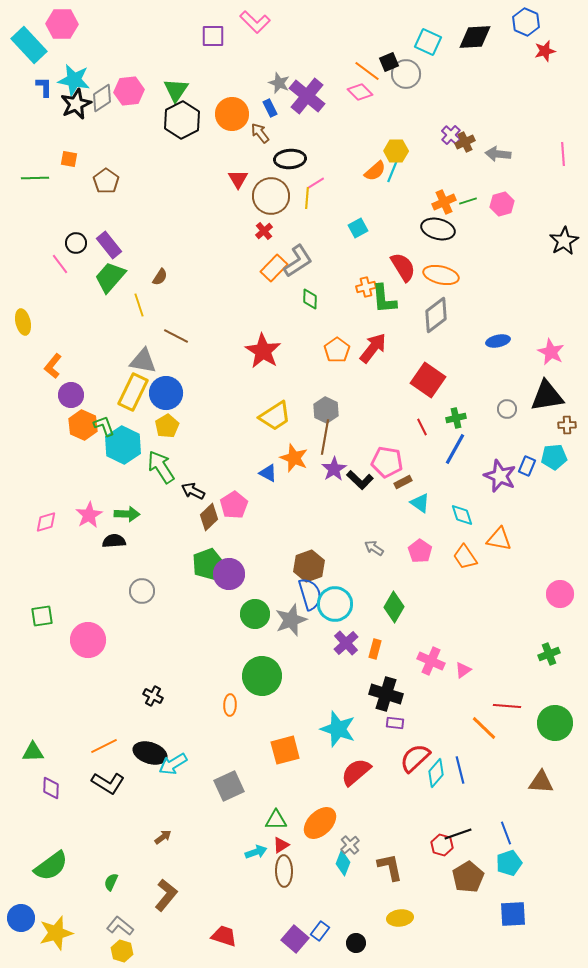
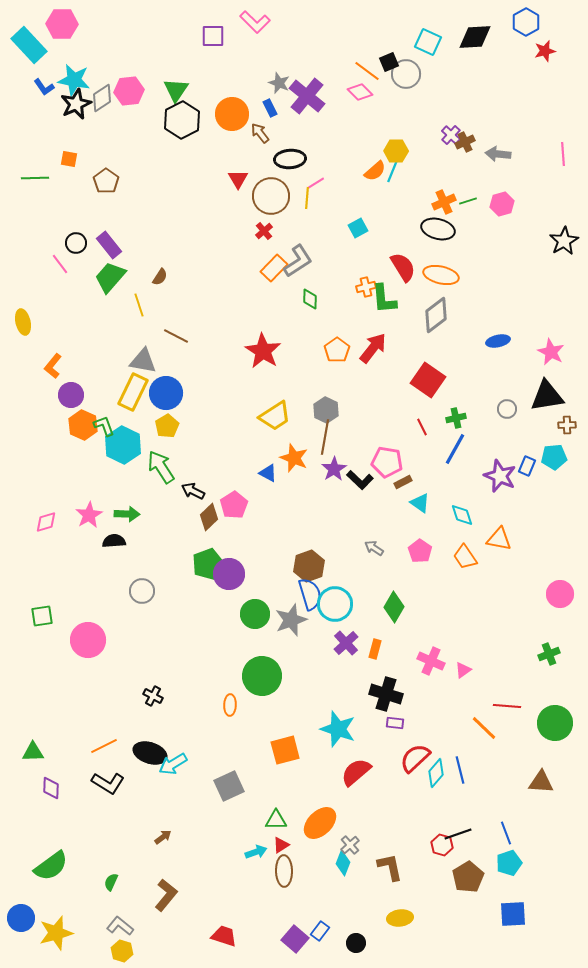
blue hexagon at (526, 22): rotated 8 degrees clockwise
blue L-shape at (44, 87): rotated 145 degrees clockwise
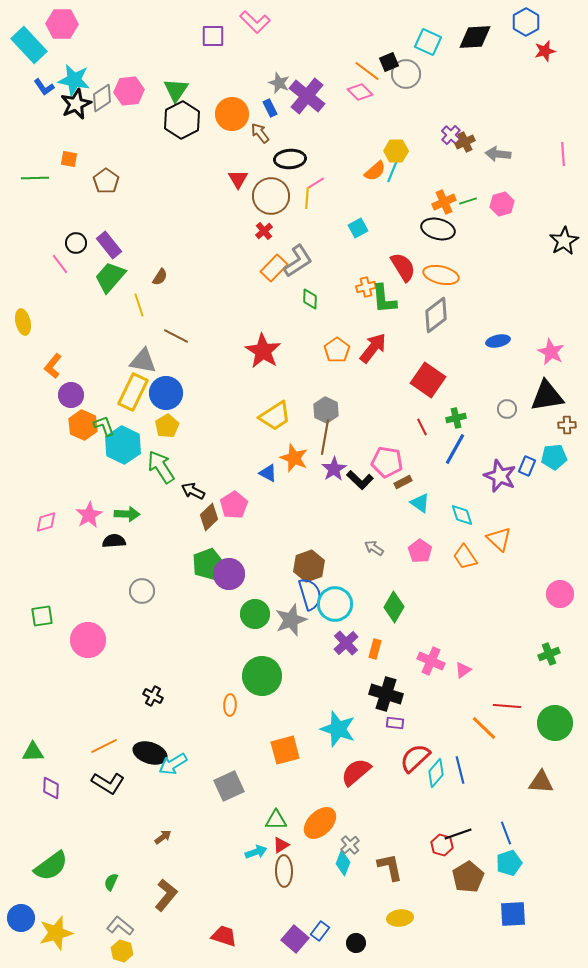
orange triangle at (499, 539): rotated 32 degrees clockwise
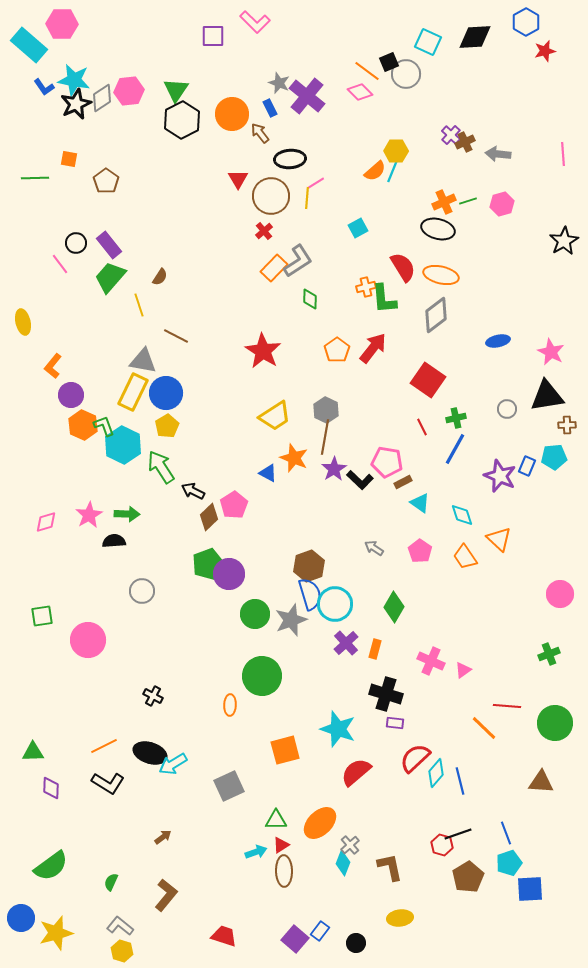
cyan rectangle at (29, 45): rotated 6 degrees counterclockwise
blue line at (460, 770): moved 11 px down
blue square at (513, 914): moved 17 px right, 25 px up
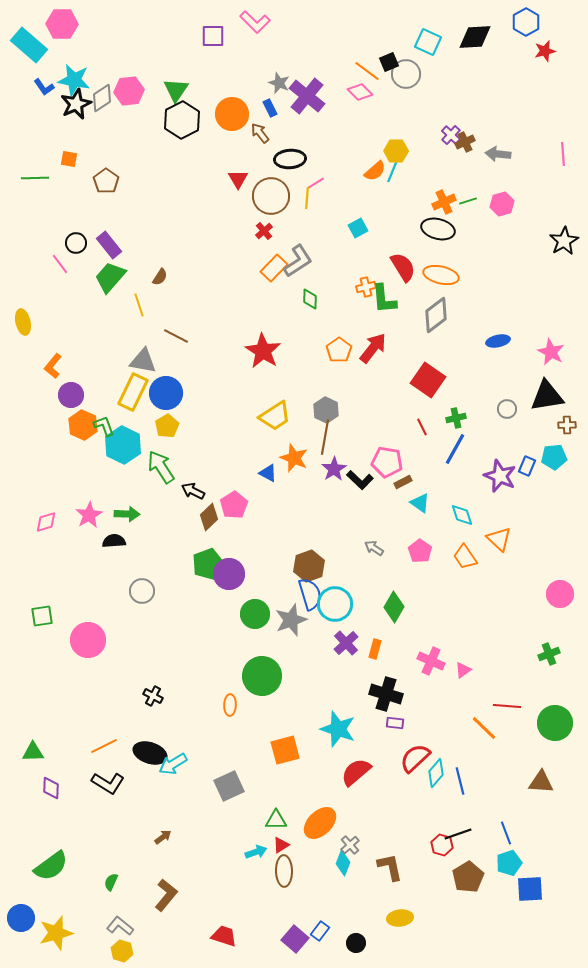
orange pentagon at (337, 350): moved 2 px right
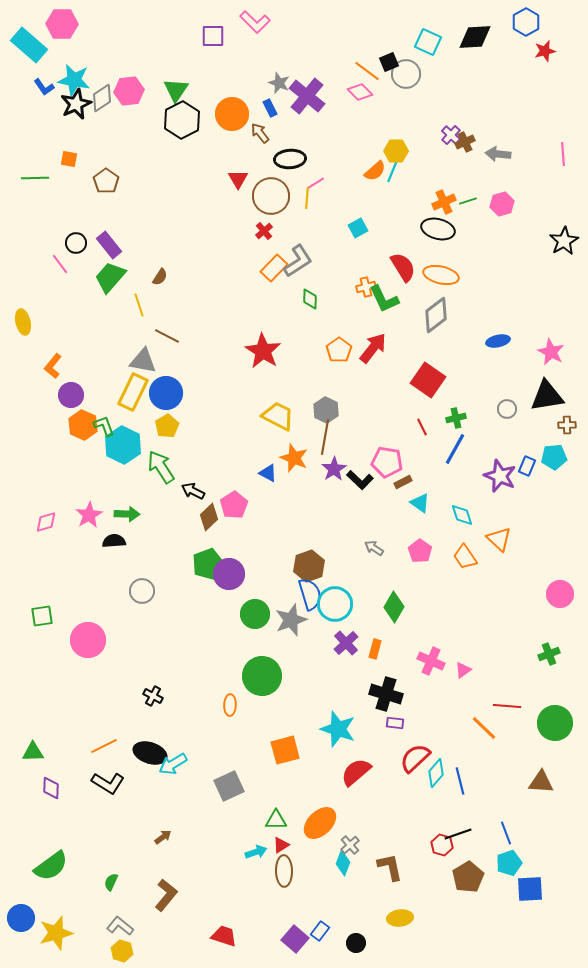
green L-shape at (384, 299): rotated 20 degrees counterclockwise
brown line at (176, 336): moved 9 px left
yellow trapezoid at (275, 416): moved 3 px right; rotated 120 degrees counterclockwise
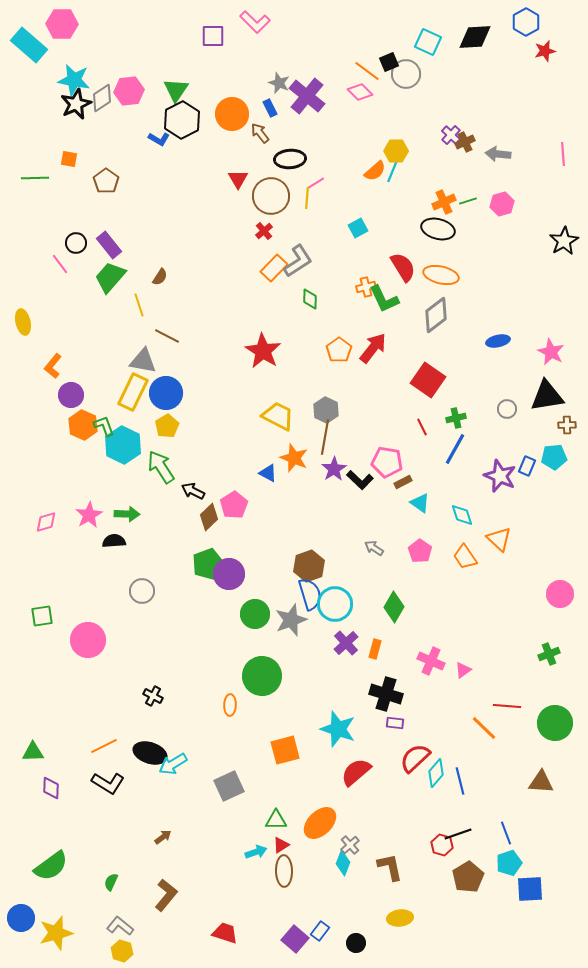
blue L-shape at (44, 87): moved 115 px right, 52 px down; rotated 25 degrees counterclockwise
red trapezoid at (224, 936): moved 1 px right, 3 px up
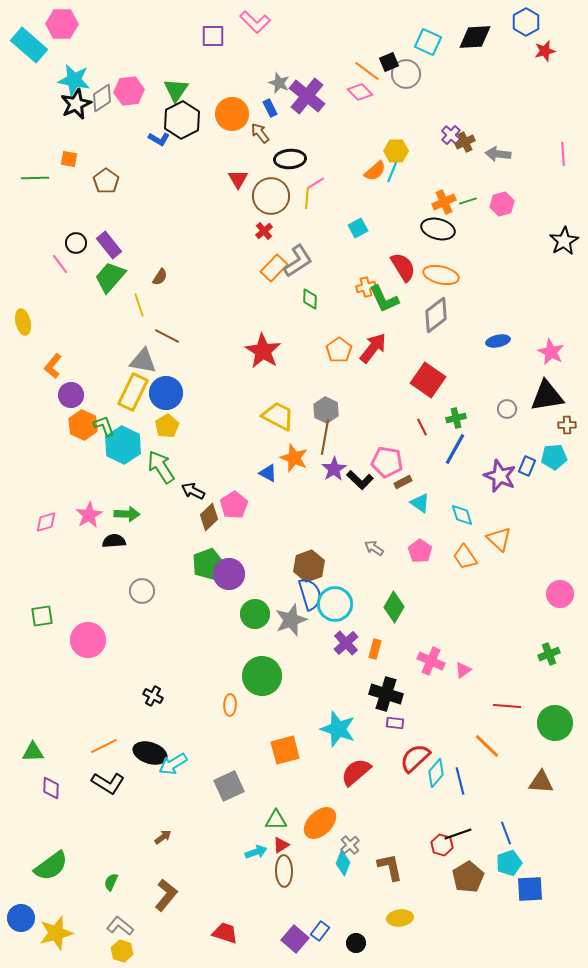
orange line at (484, 728): moved 3 px right, 18 px down
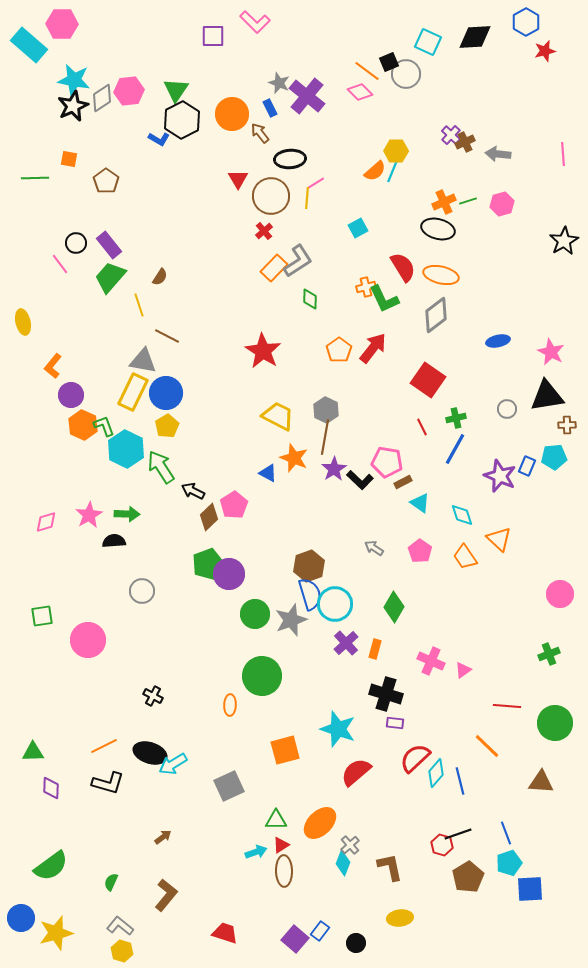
black star at (76, 104): moved 3 px left, 2 px down
cyan hexagon at (123, 445): moved 3 px right, 4 px down
black L-shape at (108, 783): rotated 16 degrees counterclockwise
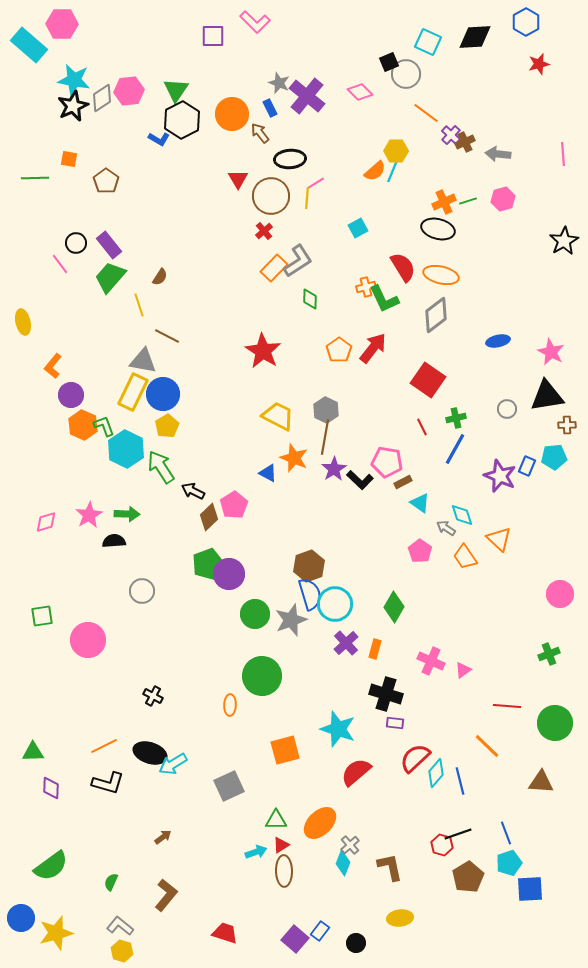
red star at (545, 51): moved 6 px left, 13 px down
orange line at (367, 71): moved 59 px right, 42 px down
pink hexagon at (502, 204): moved 1 px right, 5 px up
blue circle at (166, 393): moved 3 px left, 1 px down
gray arrow at (374, 548): moved 72 px right, 20 px up
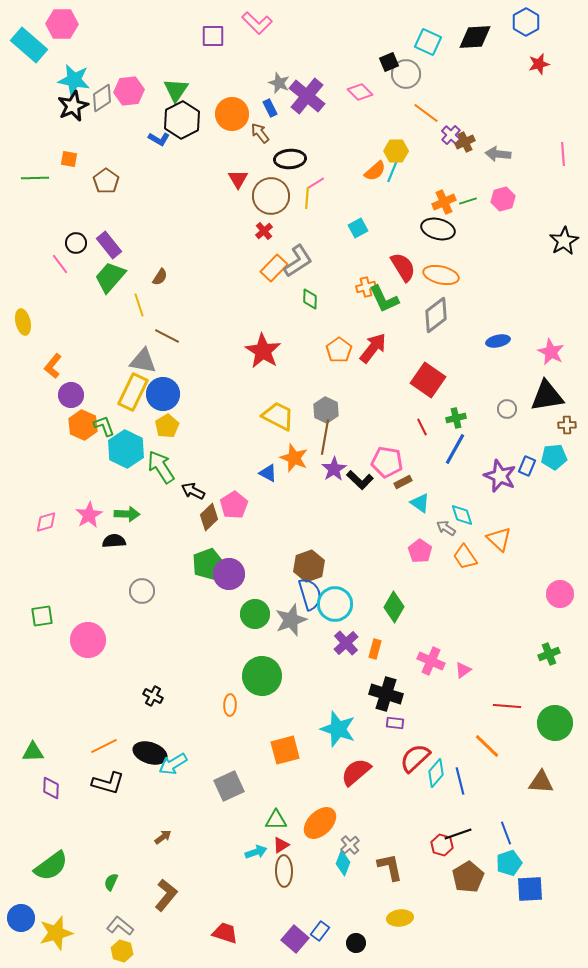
pink L-shape at (255, 22): moved 2 px right, 1 px down
